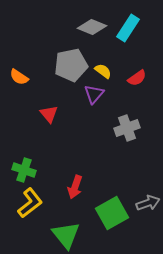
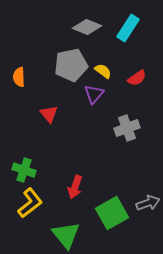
gray diamond: moved 5 px left
orange semicircle: rotated 54 degrees clockwise
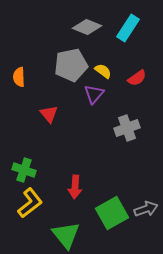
red arrow: rotated 15 degrees counterclockwise
gray arrow: moved 2 px left, 6 px down
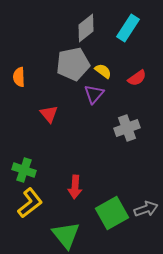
gray diamond: moved 1 px left, 1 px down; rotated 60 degrees counterclockwise
gray pentagon: moved 2 px right, 1 px up
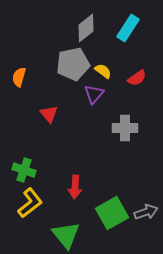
orange semicircle: rotated 18 degrees clockwise
gray cross: moved 2 px left; rotated 20 degrees clockwise
gray arrow: moved 3 px down
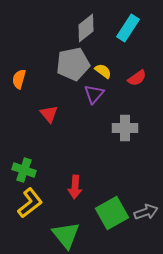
orange semicircle: moved 2 px down
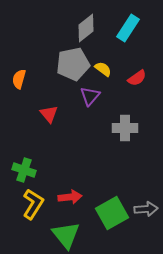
yellow semicircle: moved 2 px up
purple triangle: moved 4 px left, 2 px down
red arrow: moved 5 px left, 10 px down; rotated 100 degrees counterclockwise
yellow L-shape: moved 3 px right, 1 px down; rotated 20 degrees counterclockwise
gray arrow: moved 3 px up; rotated 15 degrees clockwise
